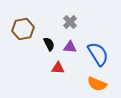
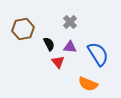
red triangle: moved 6 px up; rotated 48 degrees clockwise
orange semicircle: moved 9 px left
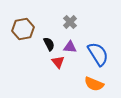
orange semicircle: moved 6 px right
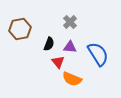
brown hexagon: moved 3 px left
black semicircle: rotated 48 degrees clockwise
orange semicircle: moved 22 px left, 5 px up
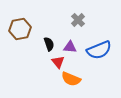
gray cross: moved 8 px right, 2 px up
black semicircle: rotated 40 degrees counterclockwise
blue semicircle: moved 1 px right, 4 px up; rotated 100 degrees clockwise
orange semicircle: moved 1 px left
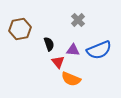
purple triangle: moved 3 px right, 3 px down
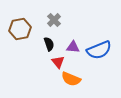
gray cross: moved 24 px left
purple triangle: moved 3 px up
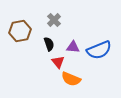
brown hexagon: moved 2 px down
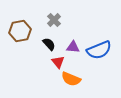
black semicircle: rotated 24 degrees counterclockwise
